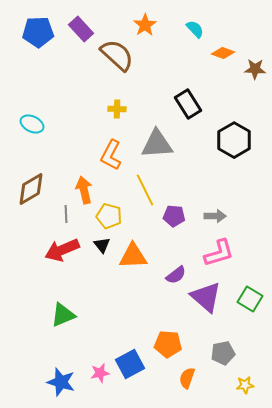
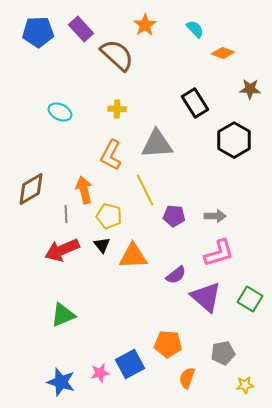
brown star: moved 5 px left, 20 px down
black rectangle: moved 7 px right, 1 px up
cyan ellipse: moved 28 px right, 12 px up
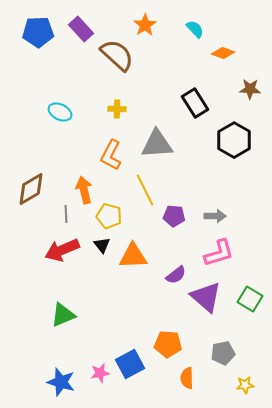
orange semicircle: rotated 20 degrees counterclockwise
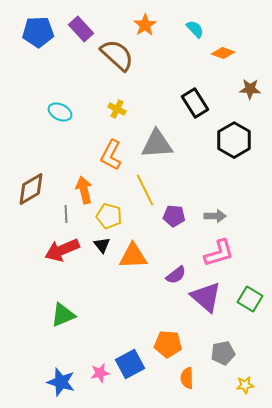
yellow cross: rotated 24 degrees clockwise
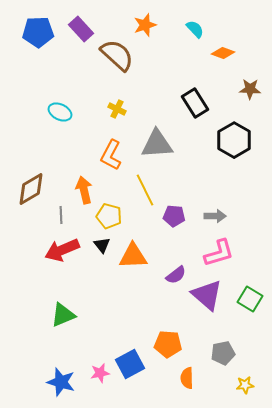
orange star: rotated 15 degrees clockwise
gray line: moved 5 px left, 1 px down
purple triangle: moved 1 px right, 2 px up
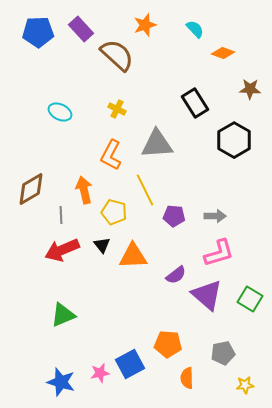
yellow pentagon: moved 5 px right, 4 px up
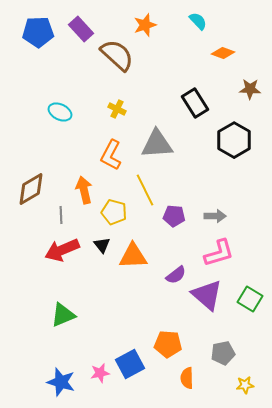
cyan semicircle: moved 3 px right, 8 px up
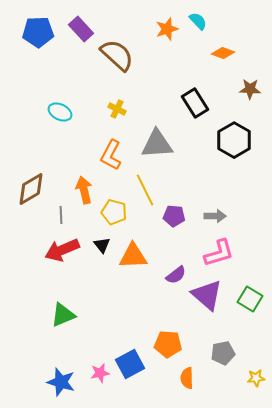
orange star: moved 22 px right, 4 px down
yellow star: moved 11 px right, 7 px up
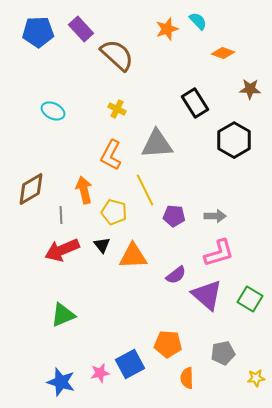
cyan ellipse: moved 7 px left, 1 px up
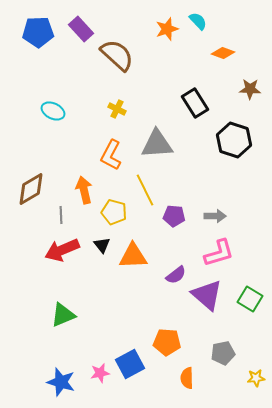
black hexagon: rotated 12 degrees counterclockwise
orange pentagon: moved 1 px left, 2 px up
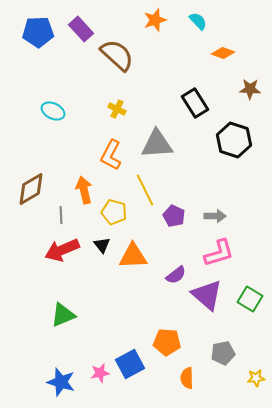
orange star: moved 12 px left, 9 px up
purple pentagon: rotated 20 degrees clockwise
